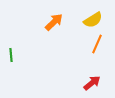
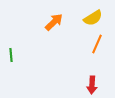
yellow semicircle: moved 2 px up
red arrow: moved 2 px down; rotated 132 degrees clockwise
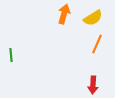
orange arrow: moved 10 px right, 8 px up; rotated 30 degrees counterclockwise
red arrow: moved 1 px right
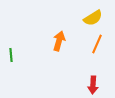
orange arrow: moved 5 px left, 27 px down
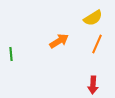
orange arrow: rotated 42 degrees clockwise
green line: moved 1 px up
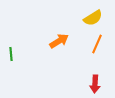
red arrow: moved 2 px right, 1 px up
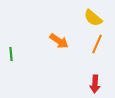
yellow semicircle: rotated 72 degrees clockwise
orange arrow: rotated 66 degrees clockwise
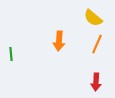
orange arrow: rotated 60 degrees clockwise
red arrow: moved 1 px right, 2 px up
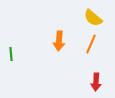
orange line: moved 6 px left
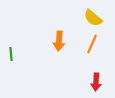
orange line: moved 1 px right
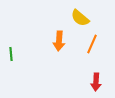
yellow semicircle: moved 13 px left
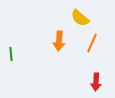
orange line: moved 1 px up
